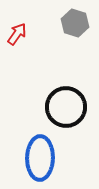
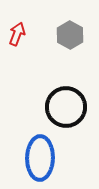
gray hexagon: moved 5 px left, 12 px down; rotated 12 degrees clockwise
red arrow: rotated 15 degrees counterclockwise
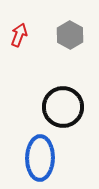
red arrow: moved 2 px right, 1 px down
black circle: moved 3 px left
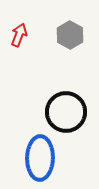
black circle: moved 3 px right, 5 px down
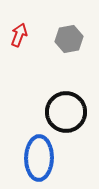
gray hexagon: moved 1 px left, 4 px down; rotated 20 degrees clockwise
blue ellipse: moved 1 px left
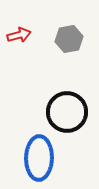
red arrow: rotated 55 degrees clockwise
black circle: moved 1 px right
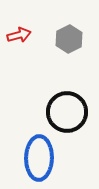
gray hexagon: rotated 16 degrees counterclockwise
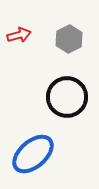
black circle: moved 15 px up
blue ellipse: moved 6 px left, 4 px up; rotated 48 degrees clockwise
